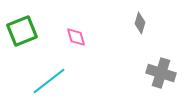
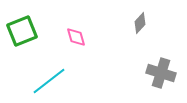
gray diamond: rotated 25 degrees clockwise
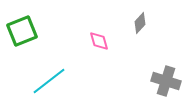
pink diamond: moved 23 px right, 4 px down
gray cross: moved 5 px right, 8 px down
